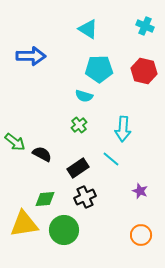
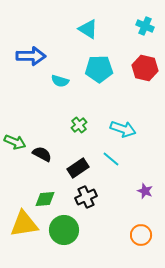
red hexagon: moved 1 px right, 3 px up
cyan semicircle: moved 24 px left, 15 px up
cyan arrow: rotated 75 degrees counterclockwise
green arrow: rotated 15 degrees counterclockwise
purple star: moved 5 px right
black cross: moved 1 px right
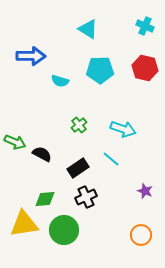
cyan pentagon: moved 1 px right, 1 px down
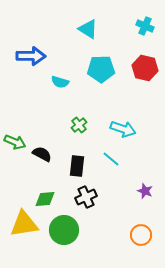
cyan pentagon: moved 1 px right, 1 px up
cyan semicircle: moved 1 px down
black rectangle: moved 1 px left, 2 px up; rotated 50 degrees counterclockwise
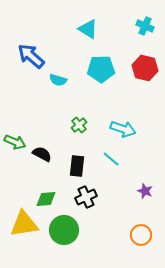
blue arrow: rotated 140 degrees counterclockwise
cyan semicircle: moved 2 px left, 2 px up
green diamond: moved 1 px right
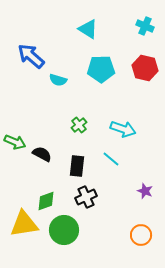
green diamond: moved 2 px down; rotated 15 degrees counterclockwise
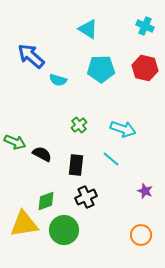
black rectangle: moved 1 px left, 1 px up
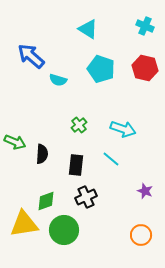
cyan pentagon: rotated 20 degrees clockwise
black semicircle: rotated 66 degrees clockwise
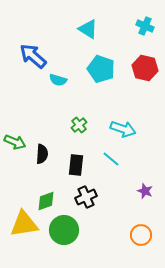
blue arrow: moved 2 px right
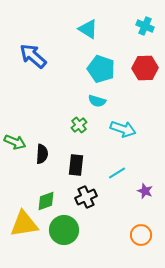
red hexagon: rotated 15 degrees counterclockwise
cyan semicircle: moved 39 px right, 21 px down
cyan line: moved 6 px right, 14 px down; rotated 72 degrees counterclockwise
